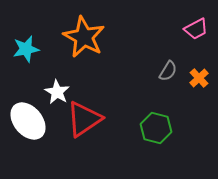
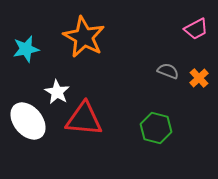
gray semicircle: rotated 100 degrees counterclockwise
red triangle: rotated 39 degrees clockwise
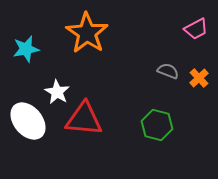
orange star: moved 3 px right, 4 px up; rotated 6 degrees clockwise
green hexagon: moved 1 px right, 3 px up
